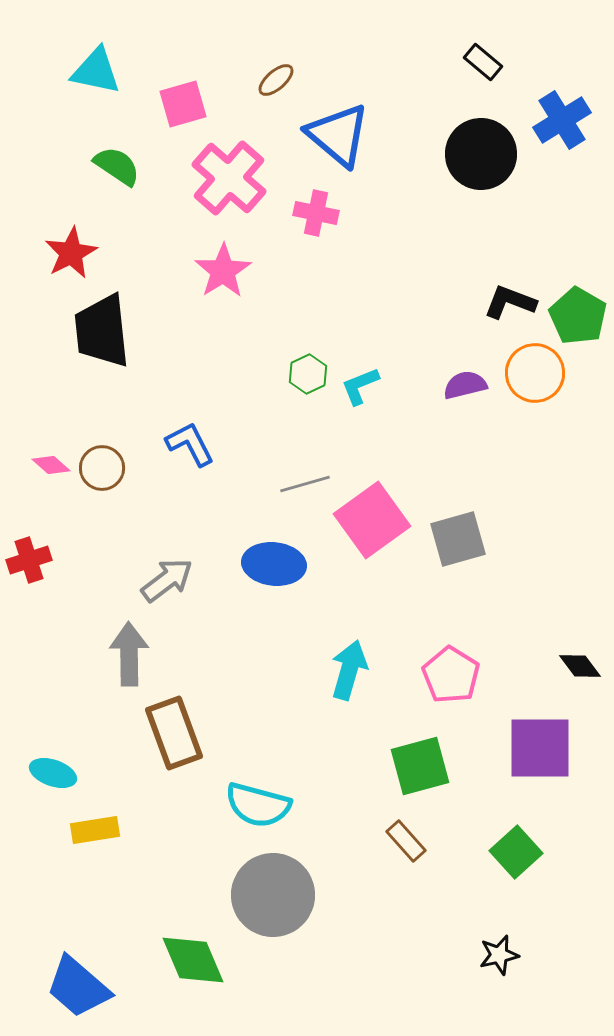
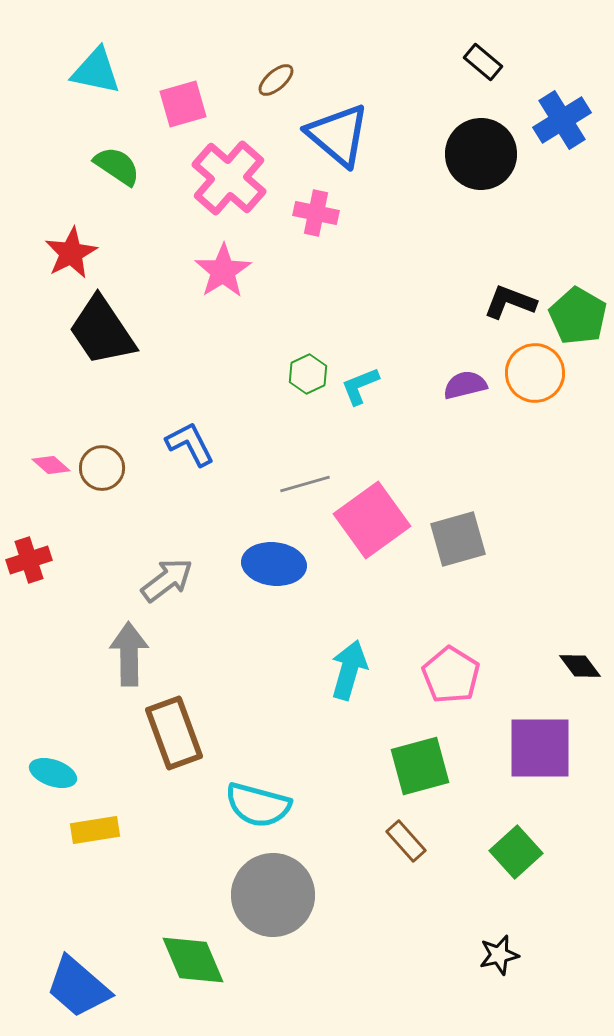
black trapezoid at (102, 331): rotated 28 degrees counterclockwise
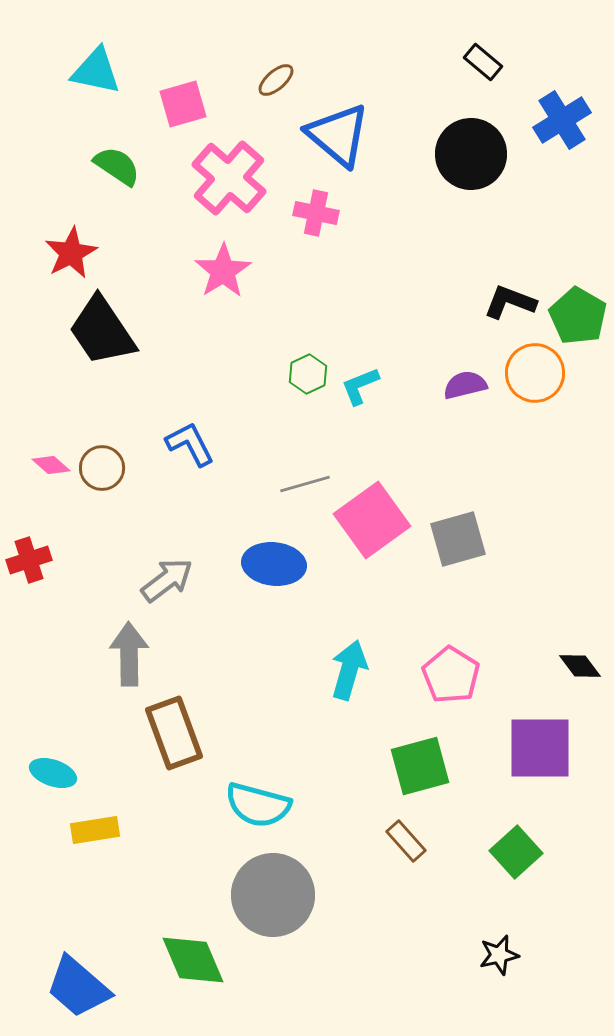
black circle at (481, 154): moved 10 px left
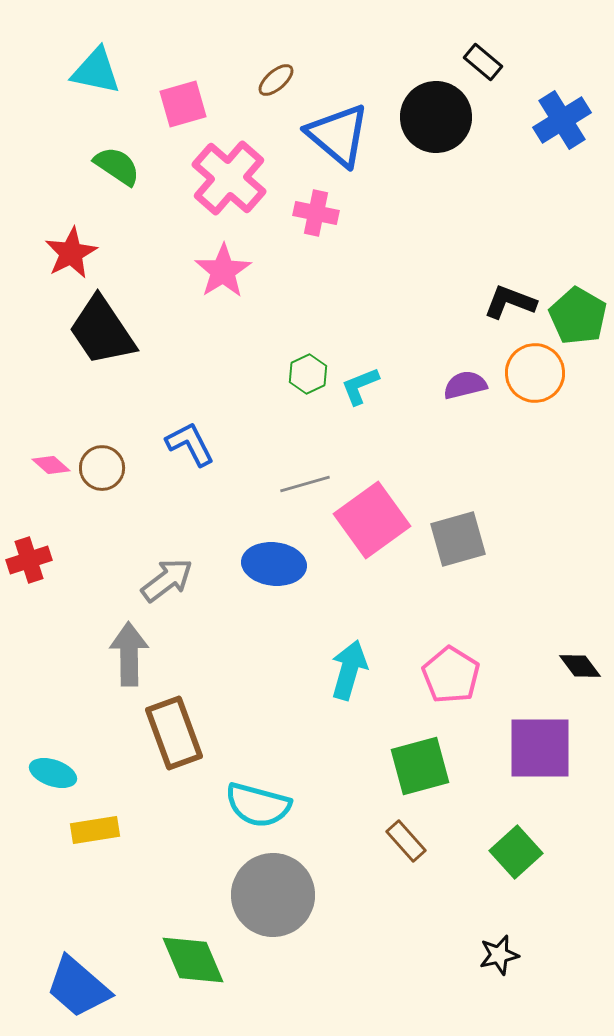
black circle at (471, 154): moved 35 px left, 37 px up
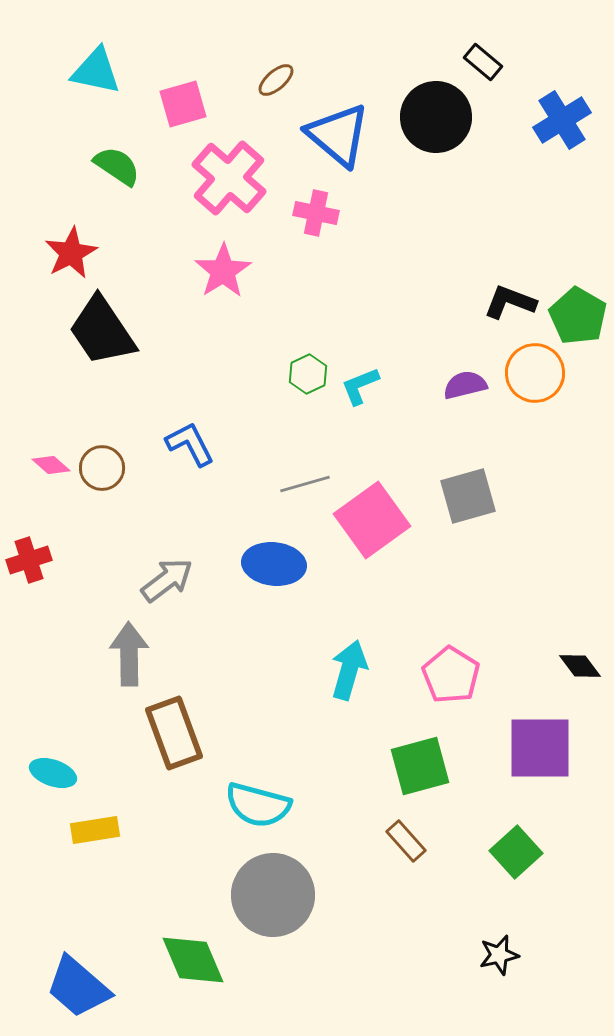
gray square at (458, 539): moved 10 px right, 43 px up
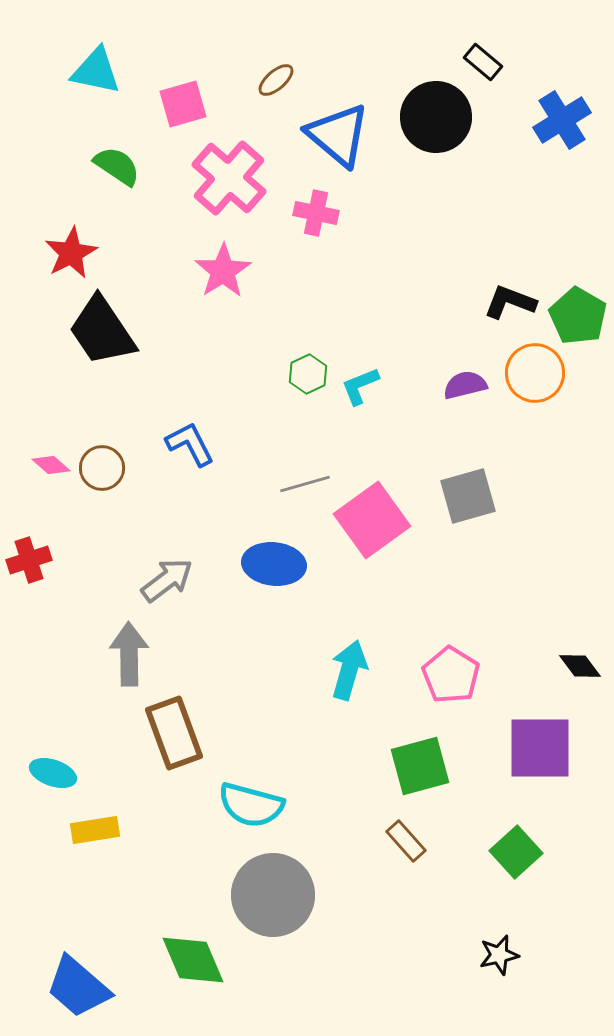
cyan semicircle at (258, 805): moved 7 px left
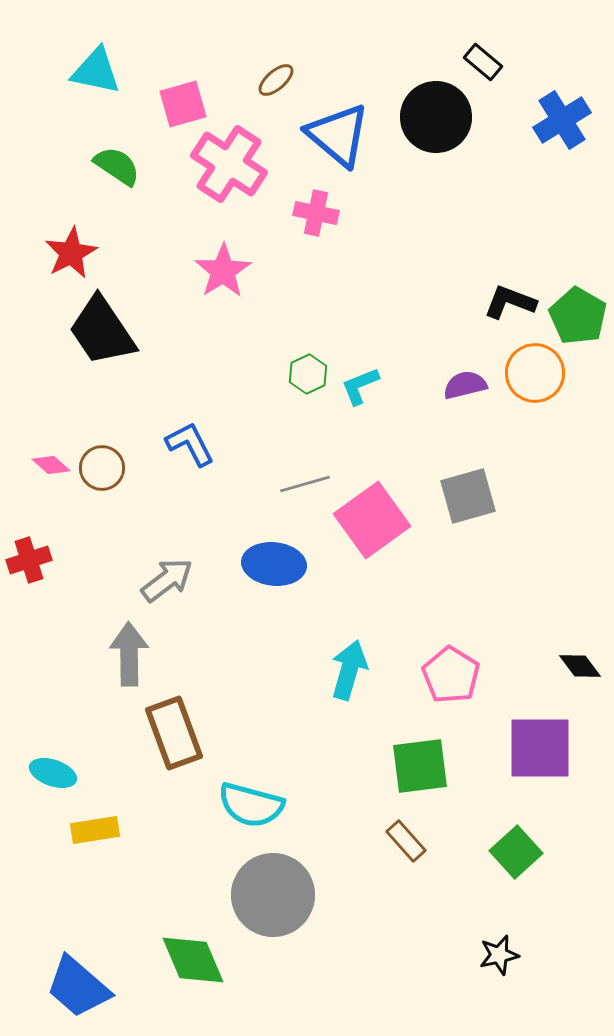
pink cross at (229, 178): moved 14 px up; rotated 8 degrees counterclockwise
green square at (420, 766): rotated 8 degrees clockwise
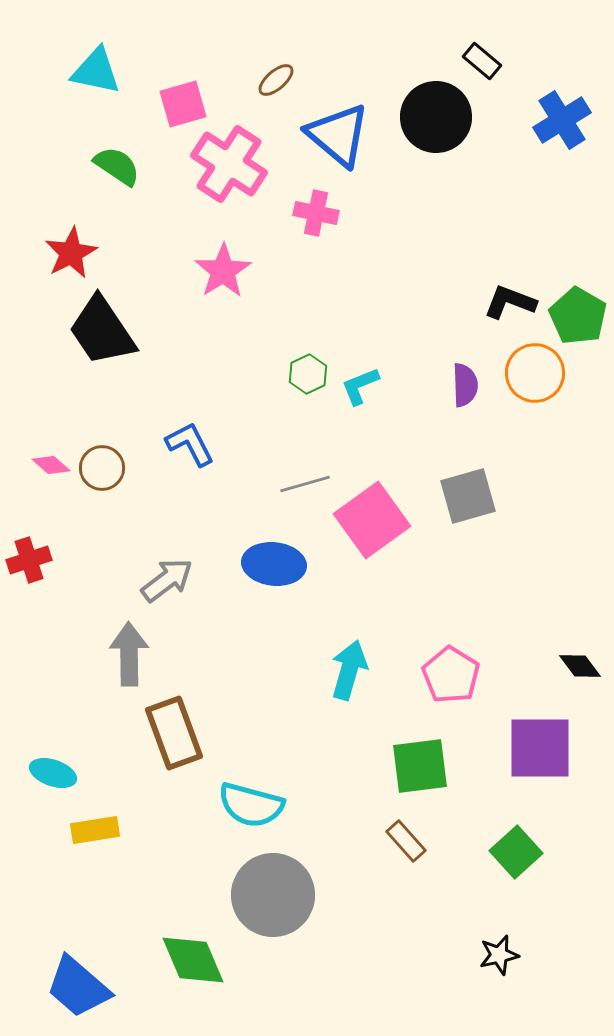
black rectangle at (483, 62): moved 1 px left, 1 px up
purple semicircle at (465, 385): rotated 102 degrees clockwise
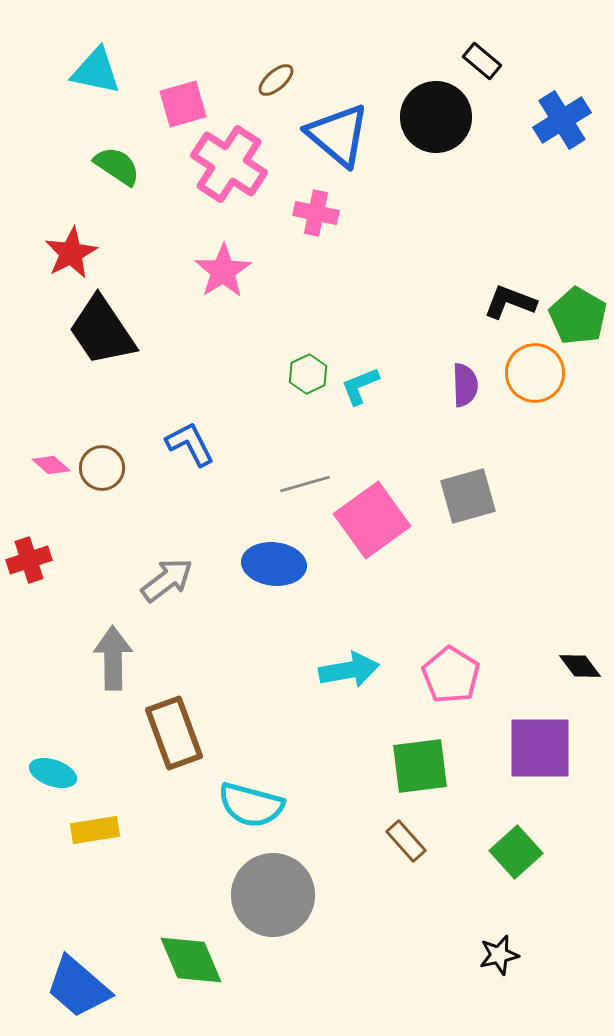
gray arrow at (129, 654): moved 16 px left, 4 px down
cyan arrow at (349, 670): rotated 64 degrees clockwise
green diamond at (193, 960): moved 2 px left
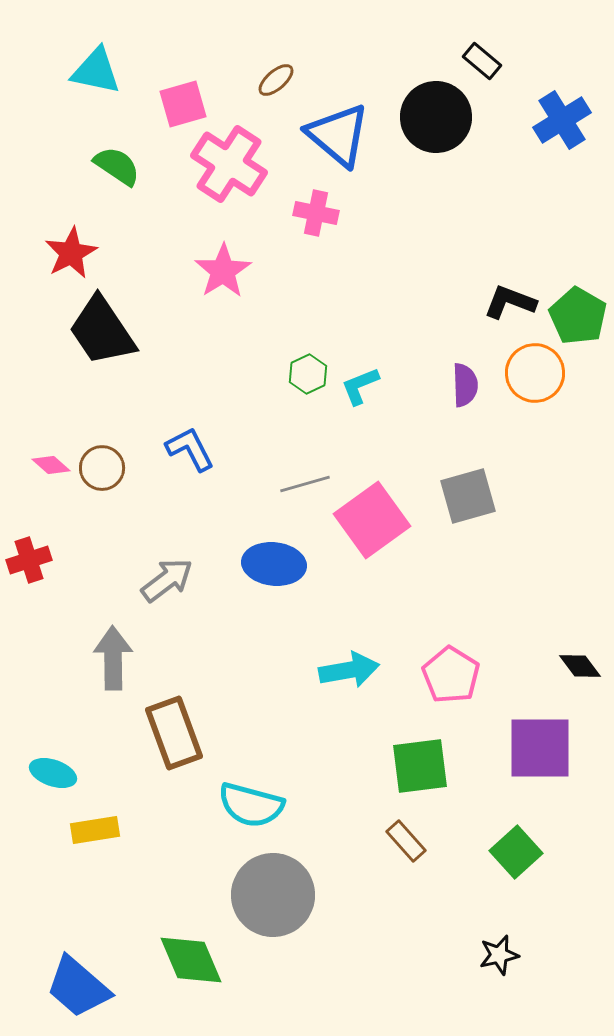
blue L-shape at (190, 444): moved 5 px down
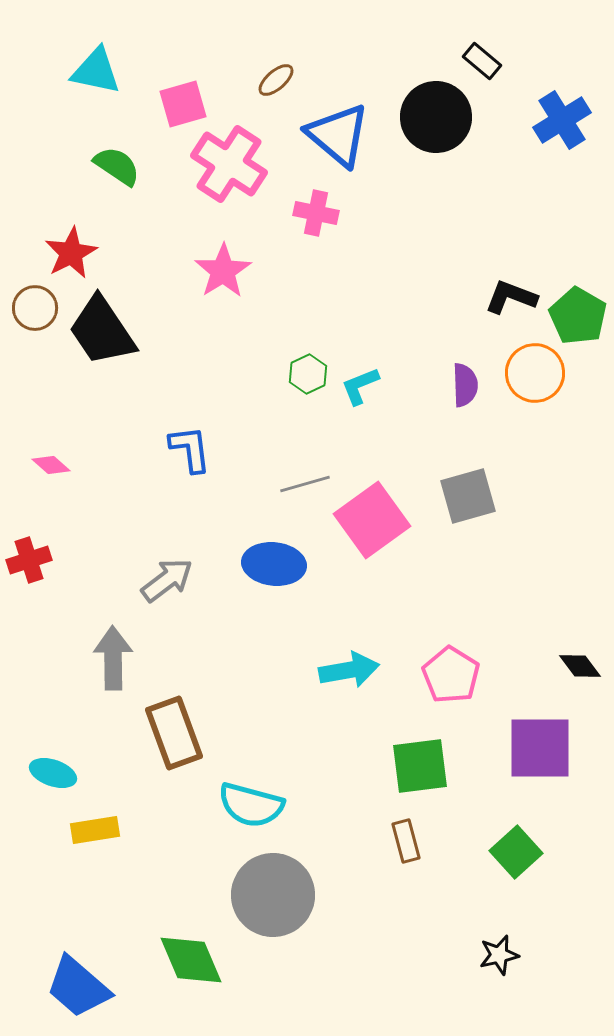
black L-shape at (510, 302): moved 1 px right, 5 px up
blue L-shape at (190, 449): rotated 20 degrees clockwise
brown circle at (102, 468): moved 67 px left, 160 px up
brown rectangle at (406, 841): rotated 27 degrees clockwise
